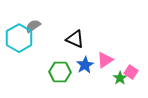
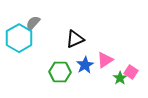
gray semicircle: moved 3 px up; rotated 14 degrees counterclockwise
black triangle: rotated 48 degrees counterclockwise
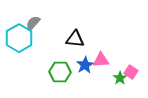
black triangle: rotated 30 degrees clockwise
pink triangle: moved 4 px left; rotated 30 degrees clockwise
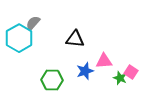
pink triangle: moved 3 px right, 1 px down
blue star: moved 6 px down; rotated 12 degrees clockwise
green hexagon: moved 8 px left, 8 px down
green star: rotated 16 degrees counterclockwise
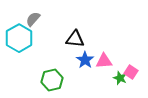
gray semicircle: moved 4 px up
blue star: moved 11 px up; rotated 18 degrees counterclockwise
green hexagon: rotated 15 degrees counterclockwise
